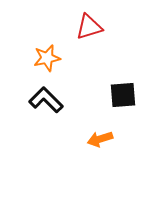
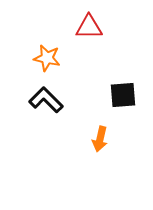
red triangle: rotated 16 degrees clockwise
orange star: rotated 24 degrees clockwise
orange arrow: rotated 60 degrees counterclockwise
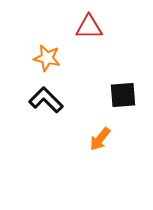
orange arrow: rotated 25 degrees clockwise
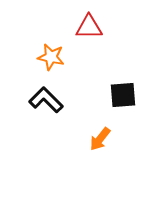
orange star: moved 4 px right, 1 px up
